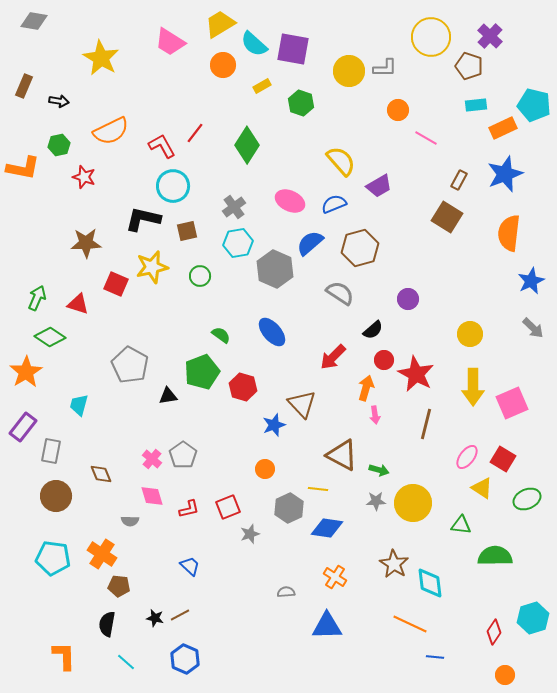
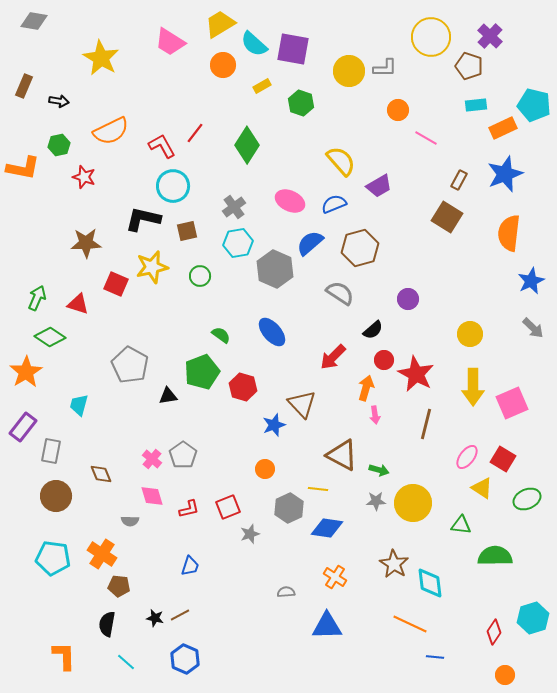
blue trapezoid at (190, 566): rotated 65 degrees clockwise
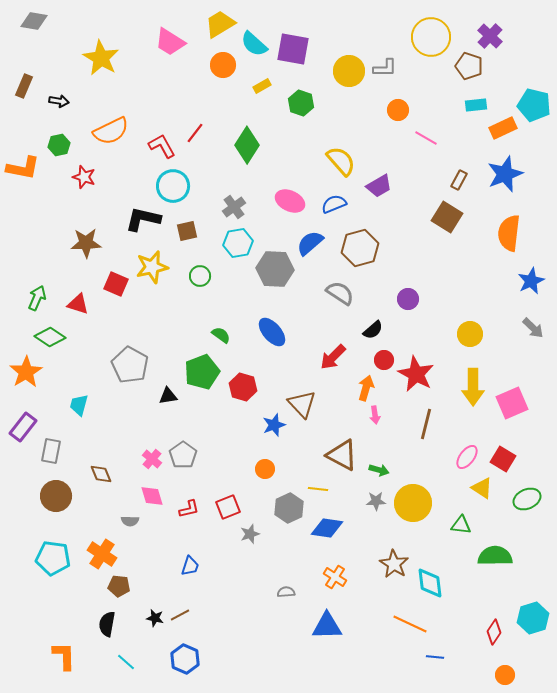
gray hexagon at (275, 269): rotated 21 degrees counterclockwise
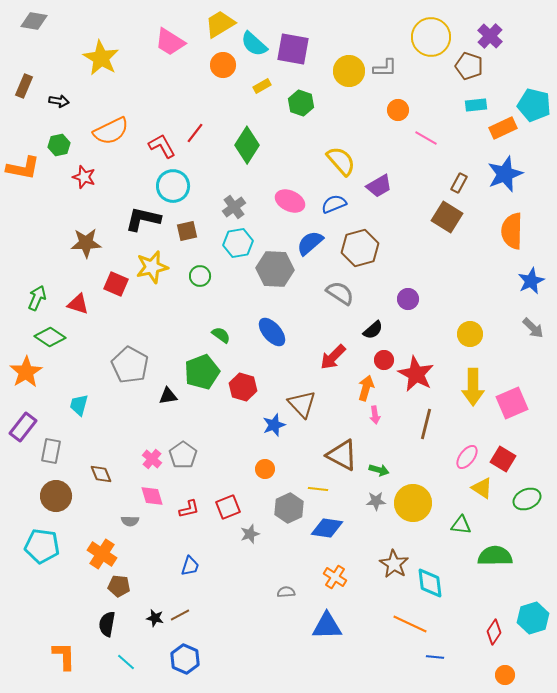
brown rectangle at (459, 180): moved 3 px down
orange semicircle at (509, 233): moved 3 px right, 2 px up; rotated 6 degrees counterclockwise
cyan pentagon at (53, 558): moved 11 px left, 12 px up
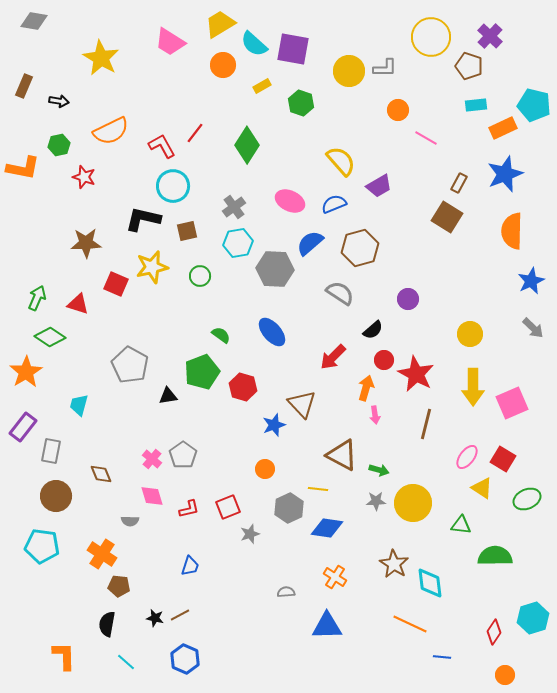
blue line at (435, 657): moved 7 px right
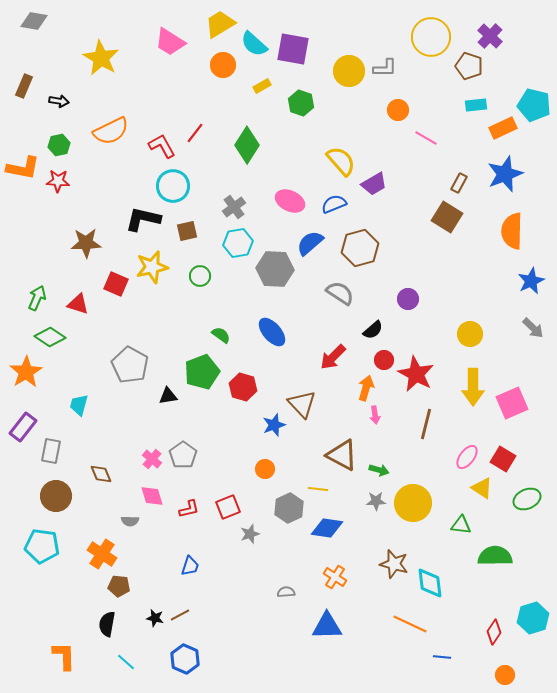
red star at (84, 177): moved 26 px left, 4 px down; rotated 15 degrees counterclockwise
purple trapezoid at (379, 186): moved 5 px left, 2 px up
brown star at (394, 564): rotated 16 degrees counterclockwise
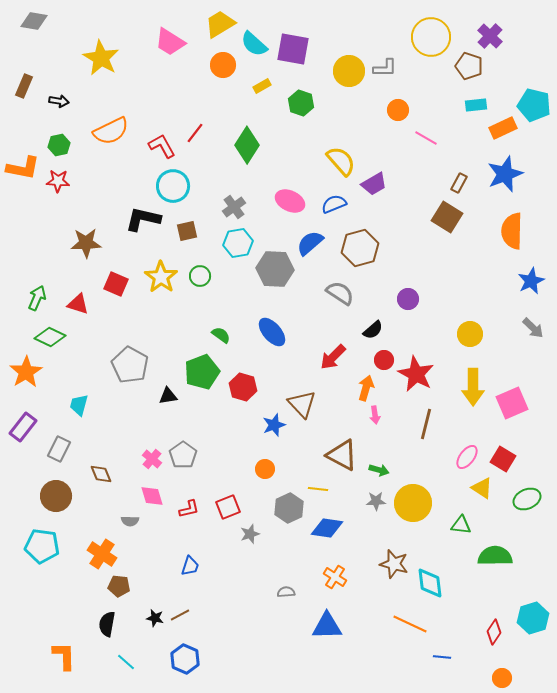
yellow star at (152, 267): moved 9 px right, 10 px down; rotated 24 degrees counterclockwise
green diamond at (50, 337): rotated 8 degrees counterclockwise
gray rectangle at (51, 451): moved 8 px right, 2 px up; rotated 15 degrees clockwise
orange circle at (505, 675): moved 3 px left, 3 px down
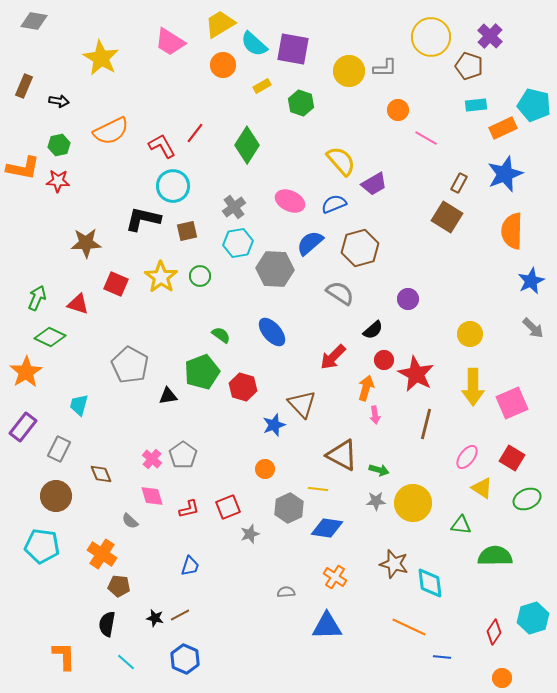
red square at (503, 459): moved 9 px right, 1 px up
gray semicircle at (130, 521): rotated 42 degrees clockwise
orange line at (410, 624): moved 1 px left, 3 px down
